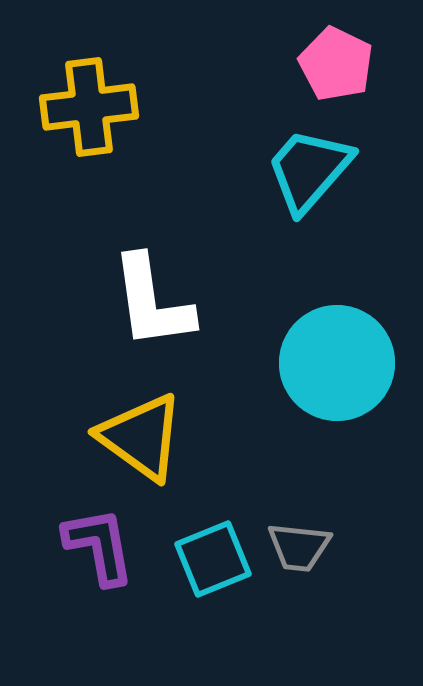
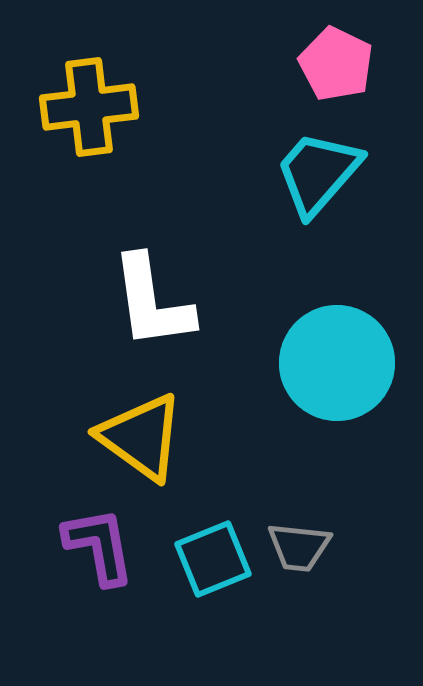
cyan trapezoid: moved 9 px right, 3 px down
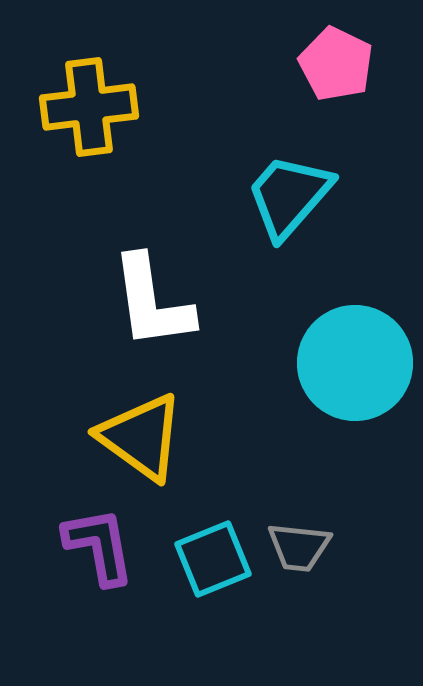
cyan trapezoid: moved 29 px left, 23 px down
cyan circle: moved 18 px right
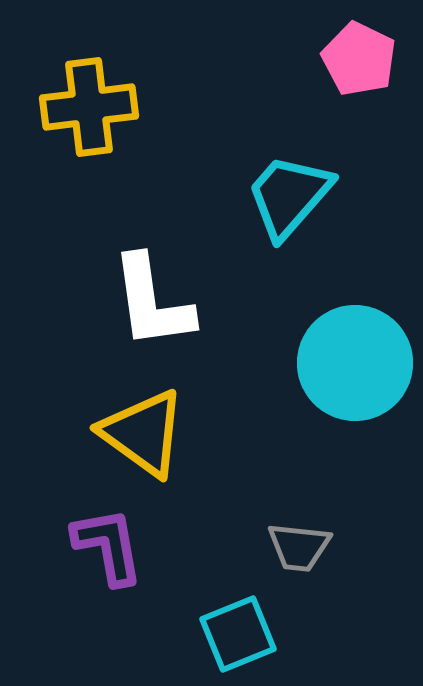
pink pentagon: moved 23 px right, 5 px up
yellow triangle: moved 2 px right, 4 px up
purple L-shape: moved 9 px right
cyan square: moved 25 px right, 75 px down
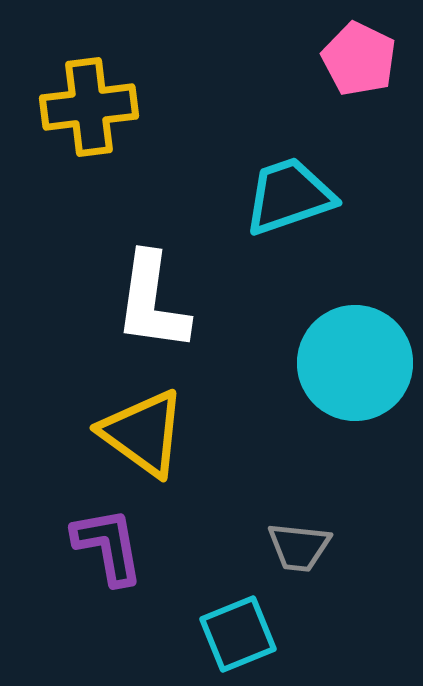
cyan trapezoid: rotated 30 degrees clockwise
white L-shape: rotated 16 degrees clockwise
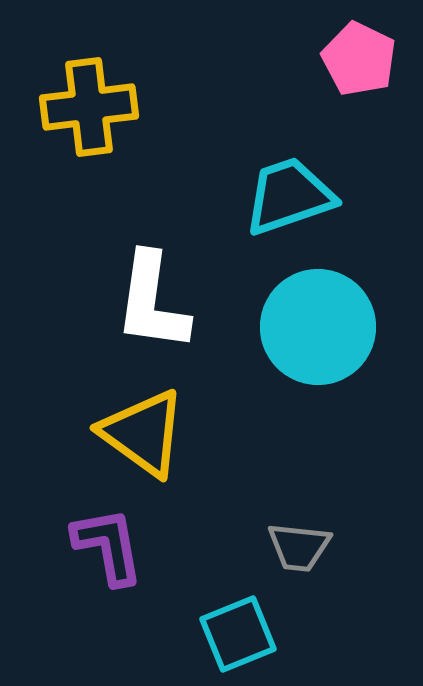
cyan circle: moved 37 px left, 36 px up
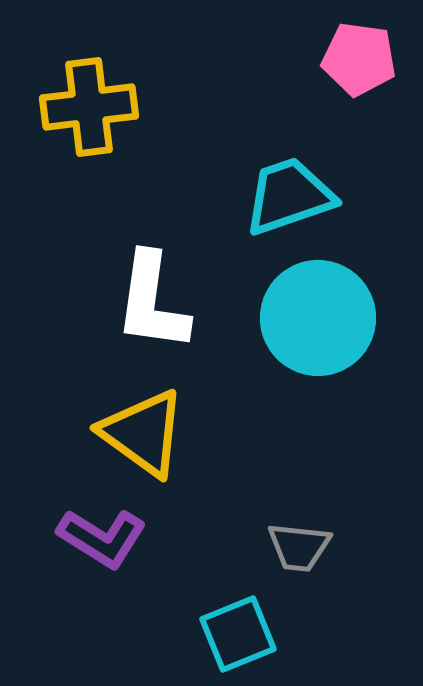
pink pentagon: rotated 18 degrees counterclockwise
cyan circle: moved 9 px up
purple L-shape: moved 6 px left, 8 px up; rotated 132 degrees clockwise
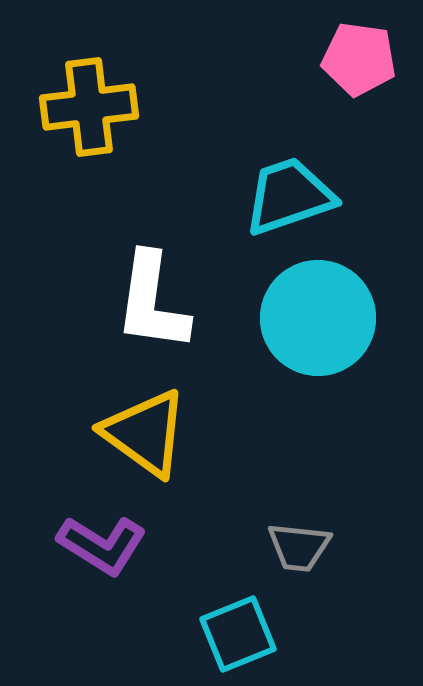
yellow triangle: moved 2 px right
purple L-shape: moved 7 px down
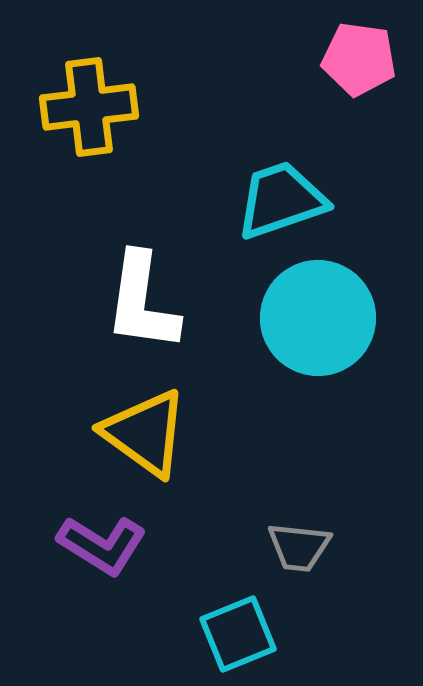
cyan trapezoid: moved 8 px left, 4 px down
white L-shape: moved 10 px left
